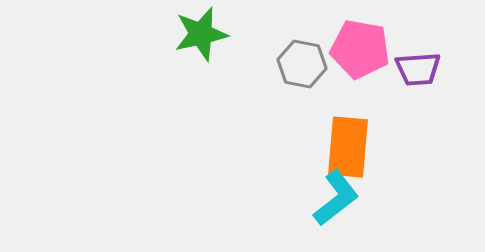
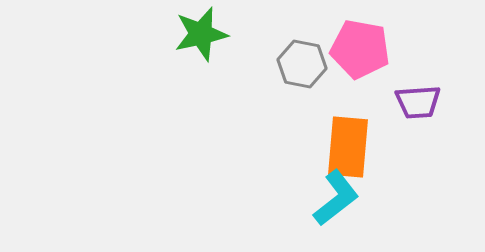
purple trapezoid: moved 33 px down
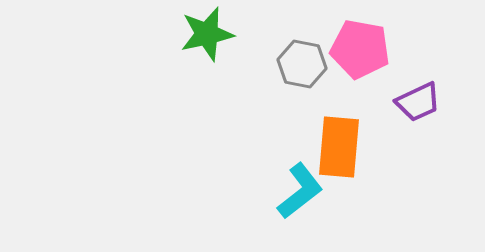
green star: moved 6 px right
purple trapezoid: rotated 21 degrees counterclockwise
orange rectangle: moved 9 px left
cyan L-shape: moved 36 px left, 7 px up
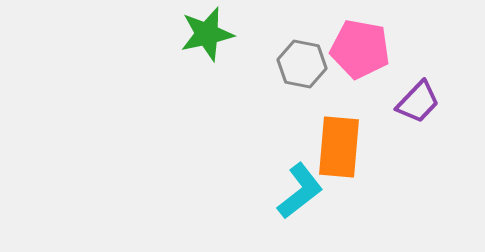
purple trapezoid: rotated 21 degrees counterclockwise
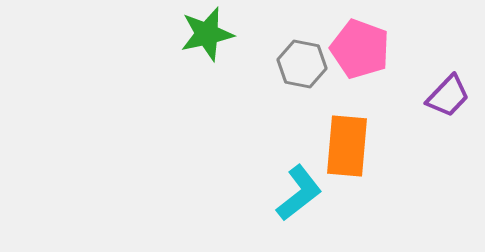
pink pentagon: rotated 10 degrees clockwise
purple trapezoid: moved 30 px right, 6 px up
orange rectangle: moved 8 px right, 1 px up
cyan L-shape: moved 1 px left, 2 px down
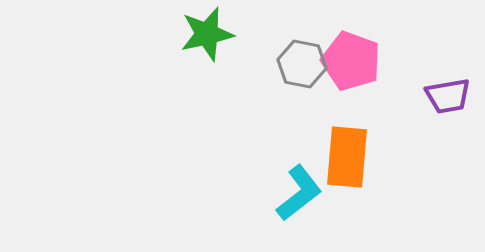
pink pentagon: moved 9 px left, 12 px down
purple trapezoid: rotated 36 degrees clockwise
orange rectangle: moved 11 px down
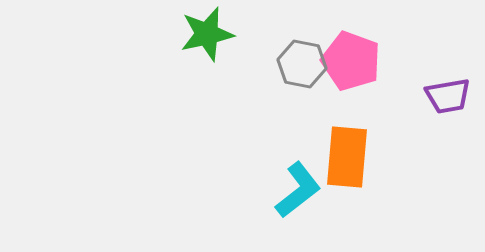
cyan L-shape: moved 1 px left, 3 px up
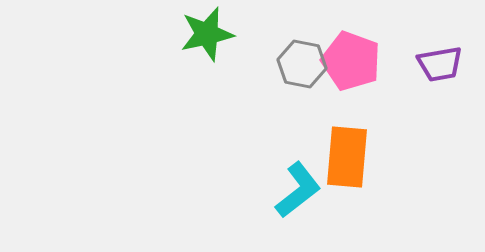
purple trapezoid: moved 8 px left, 32 px up
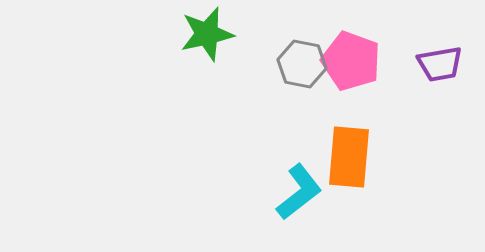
orange rectangle: moved 2 px right
cyan L-shape: moved 1 px right, 2 px down
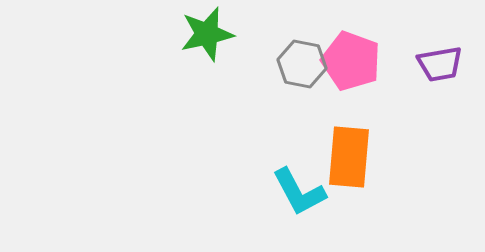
cyan L-shape: rotated 100 degrees clockwise
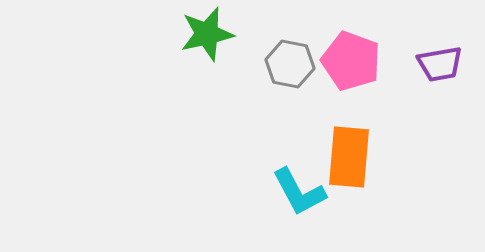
gray hexagon: moved 12 px left
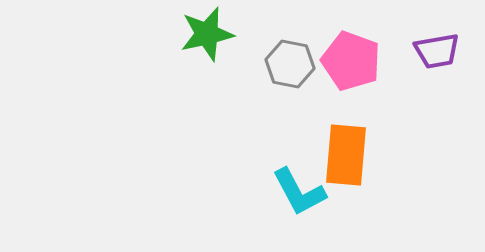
purple trapezoid: moved 3 px left, 13 px up
orange rectangle: moved 3 px left, 2 px up
